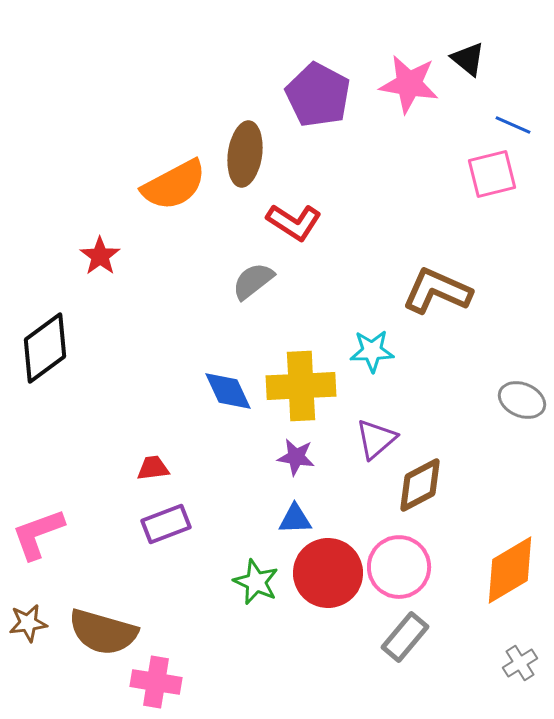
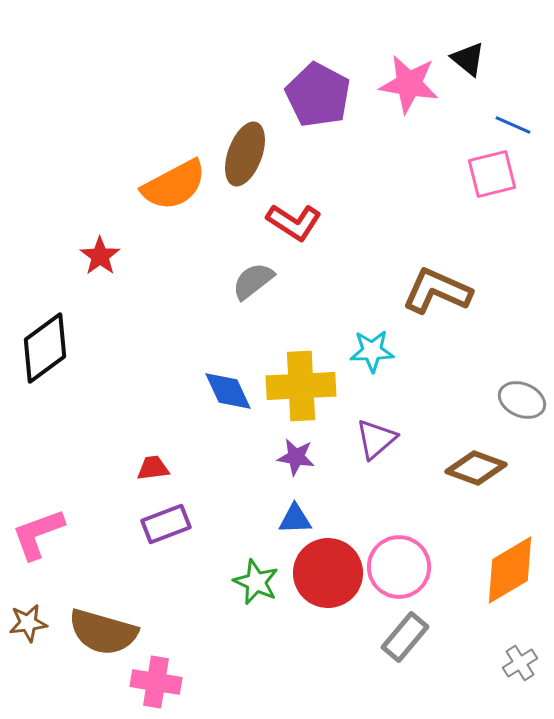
brown ellipse: rotated 12 degrees clockwise
brown diamond: moved 56 px right, 17 px up; rotated 48 degrees clockwise
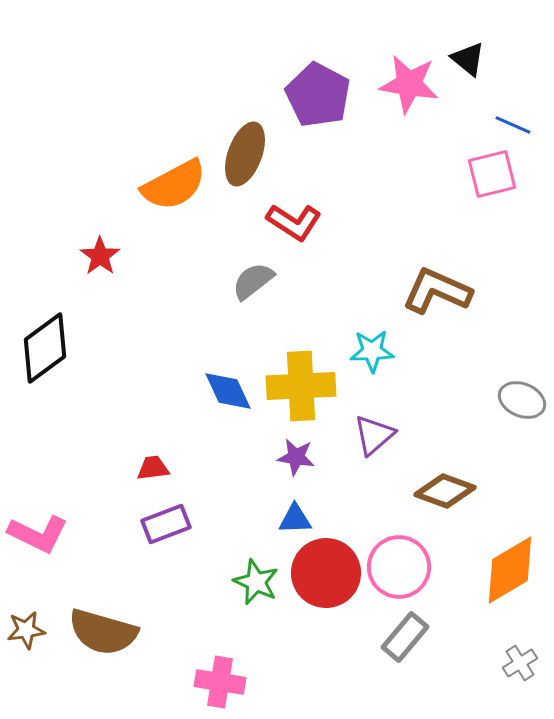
purple triangle: moved 2 px left, 4 px up
brown diamond: moved 31 px left, 23 px down
pink L-shape: rotated 134 degrees counterclockwise
red circle: moved 2 px left
brown star: moved 2 px left, 7 px down
pink cross: moved 64 px right
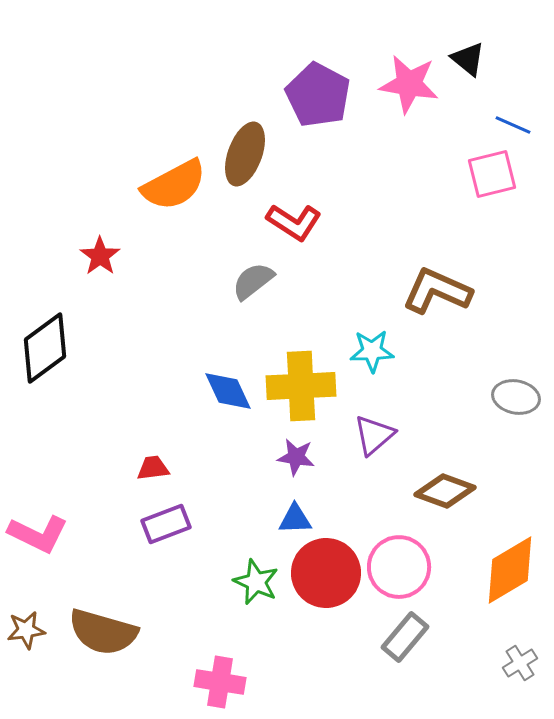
gray ellipse: moved 6 px left, 3 px up; rotated 12 degrees counterclockwise
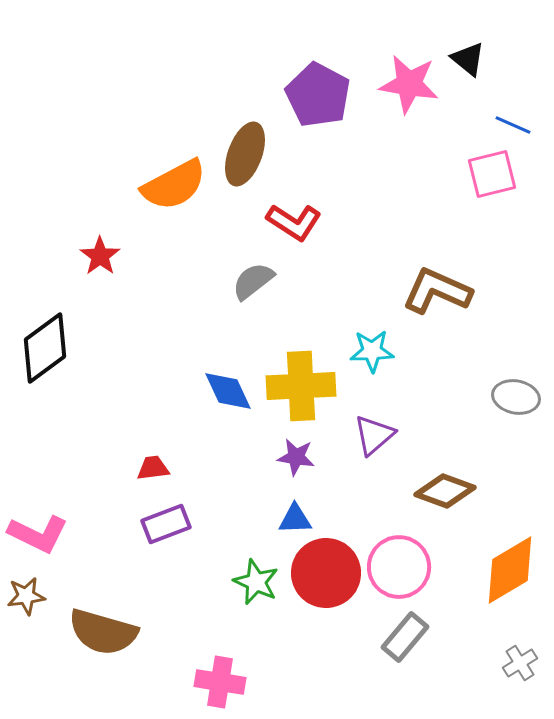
brown star: moved 34 px up
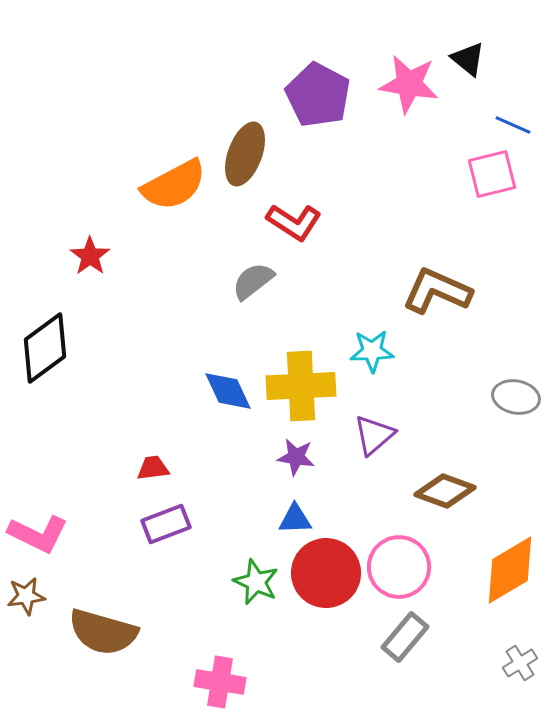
red star: moved 10 px left
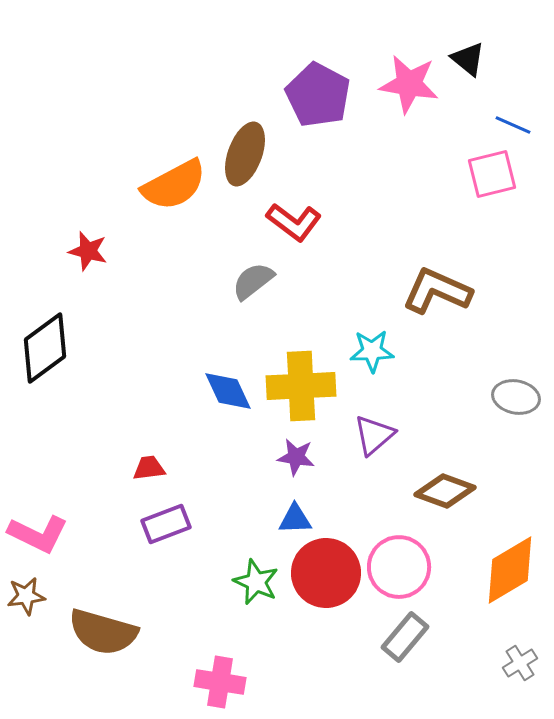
red L-shape: rotated 4 degrees clockwise
red star: moved 2 px left, 5 px up; rotated 21 degrees counterclockwise
red trapezoid: moved 4 px left
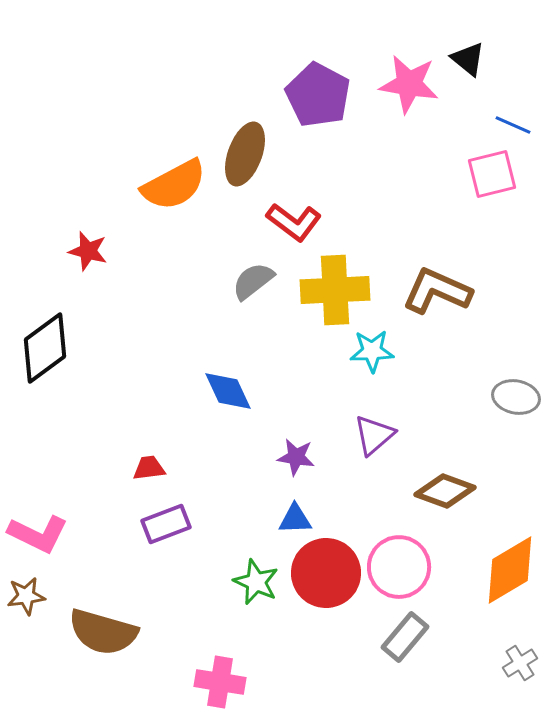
yellow cross: moved 34 px right, 96 px up
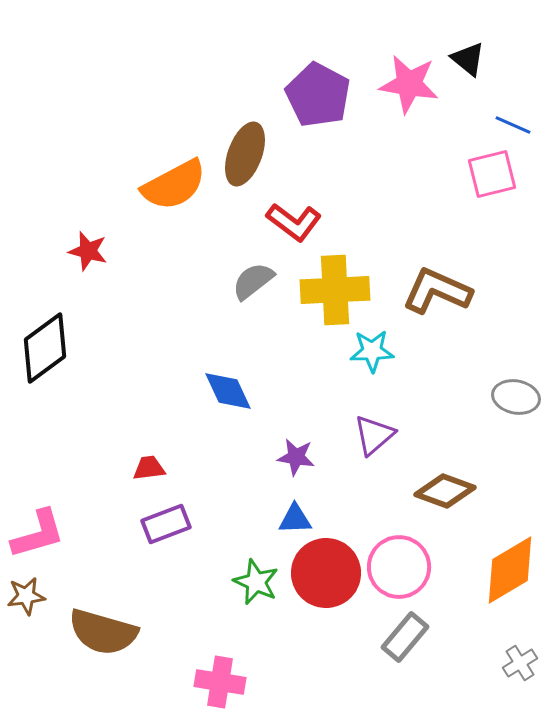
pink L-shape: rotated 42 degrees counterclockwise
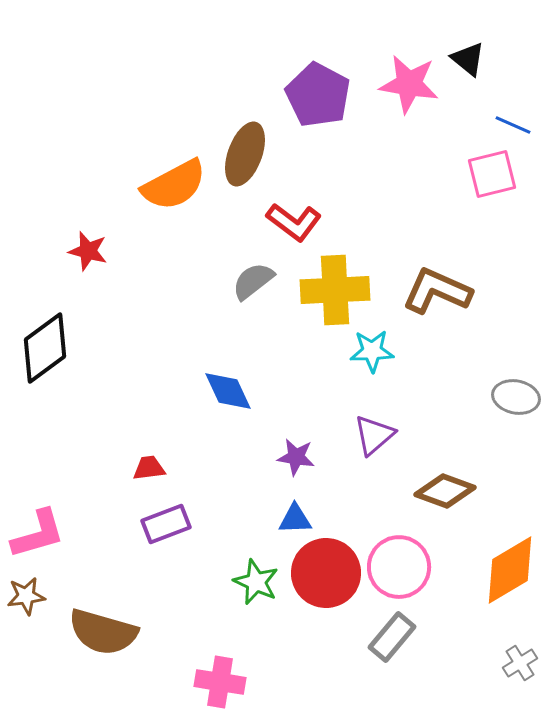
gray rectangle: moved 13 px left
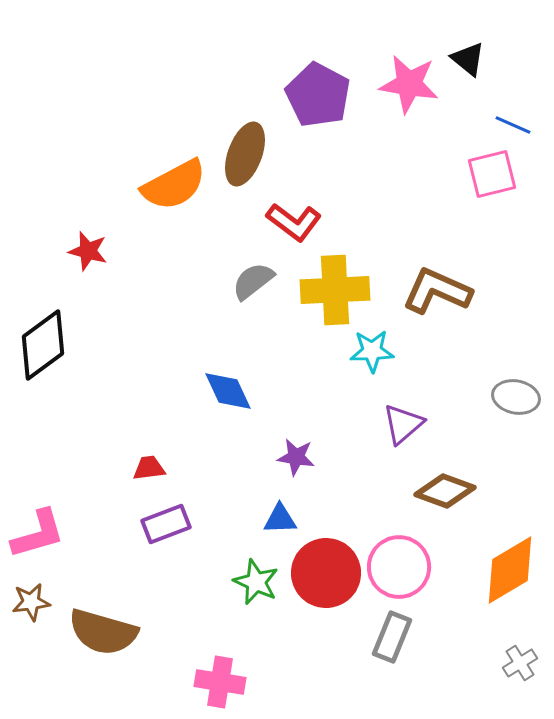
black diamond: moved 2 px left, 3 px up
purple triangle: moved 29 px right, 11 px up
blue triangle: moved 15 px left
brown star: moved 5 px right, 6 px down
gray rectangle: rotated 18 degrees counterclockwise
